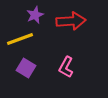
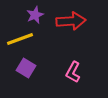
pink L-shape: moved 7 px right, 5 px down
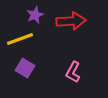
purple square: moved 1 px left
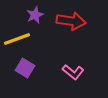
red arrow: rotated 12 degrees clockwise
yellow line: moved 3 px left
pink L-shape: rotated 80 degrees counterclockwise
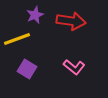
purple square: moved 2 px right, 1 px down
pink L-shape: moved 1 px right, 5 px up
